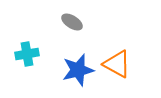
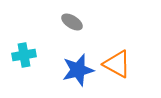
cyan cross: moved 3 px left, 1 px down
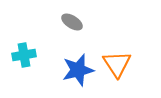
orange triangle: rotated 28 degrees clockwise
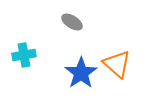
orange triangle: rotated 16 degrees counterclockwise
blue star: moved 3 px right, 3 px down; rotated 20 degrees counterclockwise
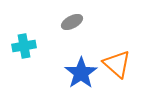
gray ellipse: rotated 60 degrees counterclockwise
cyan cross: moved 9 px up
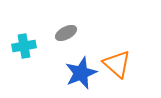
gray ellipse: moved 6 px left, 11 px down
blue star: rotated 12 degrees clockwise
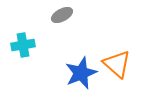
gray ellipse: moved 4 px left, 18 px up
cyan cross: moved 1 px left, 1 px up
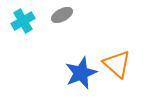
cyan cross: moved 24 px up; rotated 20 degrees counterclockwise
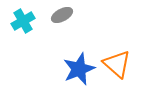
blue star: moved 2 px left, 4 px up
